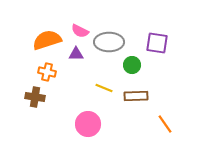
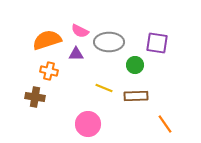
green circle: moved 3 px right
orange cross: moved 2 px right, 1 px up
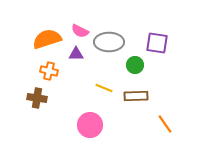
orange semicircle: moved 1 px up
brown cross: moved 2 px right, 1 px down
pink circle: moved 2 px right, 1 px down
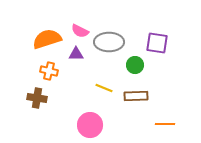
orange line: rotated 54 degrees counterclockwise
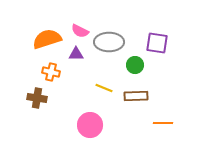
orange cross: moved 2 px right, 1 px down
orange line: moved 2 px left, 1 px up
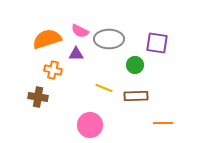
gray ellipse: moved 3 px up
orange cross: moved 2 px right, 2 px up
brown cross: moved 1 px right, 1 px up
